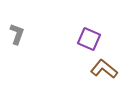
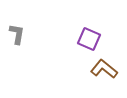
gray L-shape: rotated 10 degrees counterclockwise
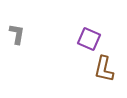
brown L-shape: rotated 116 degrees counterclockwise
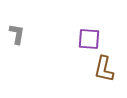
purple square: rotated 20 degrees counterclockwise
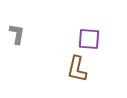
brown L-shape: moved 27 px left
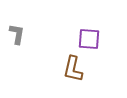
brown L-shape: moved 4 px left
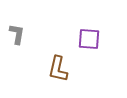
brown L-shape: moved 15 px left
